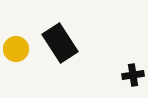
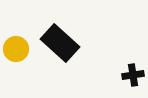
black rectangle: rotated 15 degrees counterclockwise
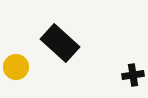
yellow circle: moved 18 px down
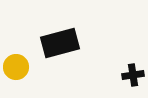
black rectangle: rotated 57 degrees counterclockwise
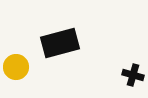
black cross: rotated 25 degrees clockwise
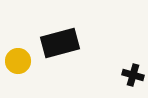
yellow circle: moved 2 px right, 6 px up
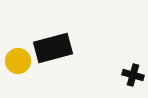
black rectangle: moved 7 px left, 5 px down
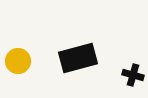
black rectangle: moved 25 px right, 10 px down
